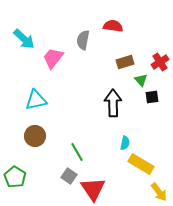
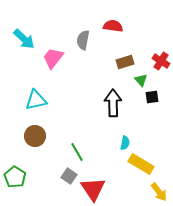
red cross: moved 1 px right, 1 px up; rotated 24 degrees counterclockwise
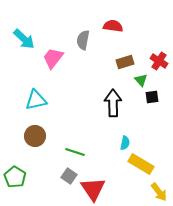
red cross: moved 2 px left
green line: moved 2 px left; rotated 42 degrees counterclockwise
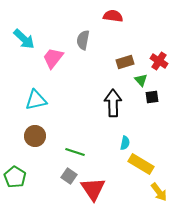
red semicircle: moved 10 px up
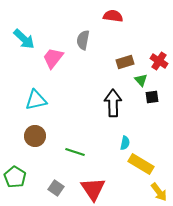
gray square: moved 13 px left, 12 px down
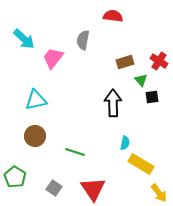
gray square: moved 2 px left
yellow arrow: moved 1 px down
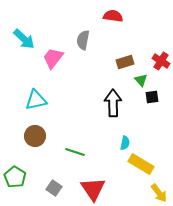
red cross: moved 2 px right
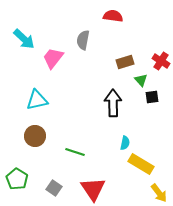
cyan triangle: moved 1 px right
green pentagon: moved 2 px right, 2 px down
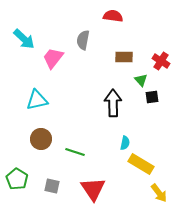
brown rectangle: moved 1 px left, 5 px up; rotated 18 degrees clockwise
brown circle: moved 6 px right, 3 px down
gray square: moved 2 px left, 2 px up; rotated 21 degrees counterclockwise
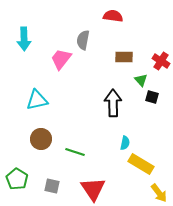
cyan arrow: rotated 45 degrees clockwise
pink trapezoid: moved 8 px right, 1 px down
black square: rotated 24 degrees clockwise
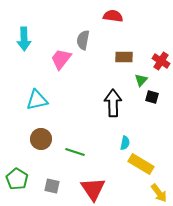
green triangle: rotated 24 degrees clockwise
